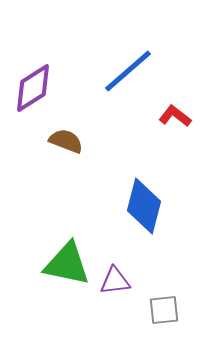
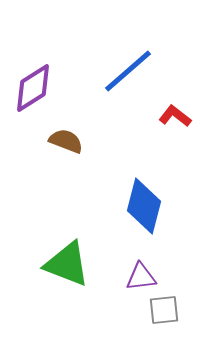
green triangle: rotated 9 degrees clockwise
purple triangle: moved 26 px right, 4 px up
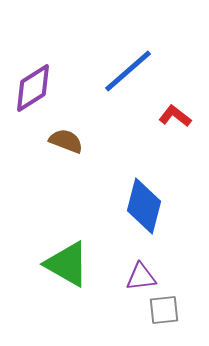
green triangle: rotated 9 degrees clockwise
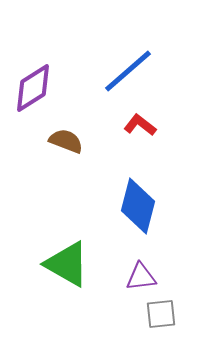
red L-shape: moved 35 px left, 9 px down
blue diamond: moved 6 px left
gray square: moved 3 px left, 4 px down
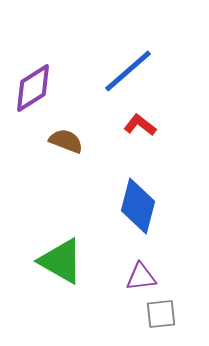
green triangle: moved 6 px left, 3 px up
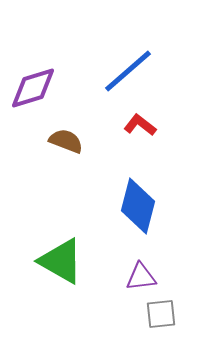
purple diamond: rotated 15 degrees clockwise
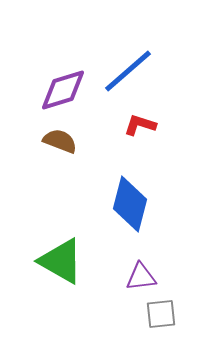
purple diamond: moved 30 px right, 2 px down
red L-shape: rotated 20 degrees counterclockwise
brown semicircle: moved 6 px left
blue diamond: moved 8 px left, 2 px up
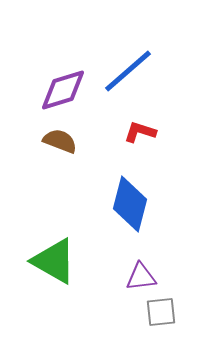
red L-shape: moved 7 px down
green triangle: moved 7 px left
gray square: moved 2 px up
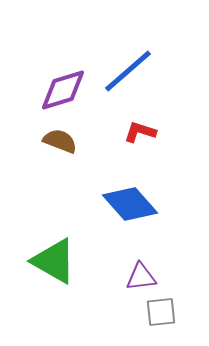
blue diamond: rotated 56 degrees counterclockwise
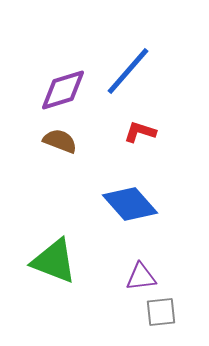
blue line: rotated 8 degrees counterclockwise
green triangle: rotated 9 degrees counterclockwise
